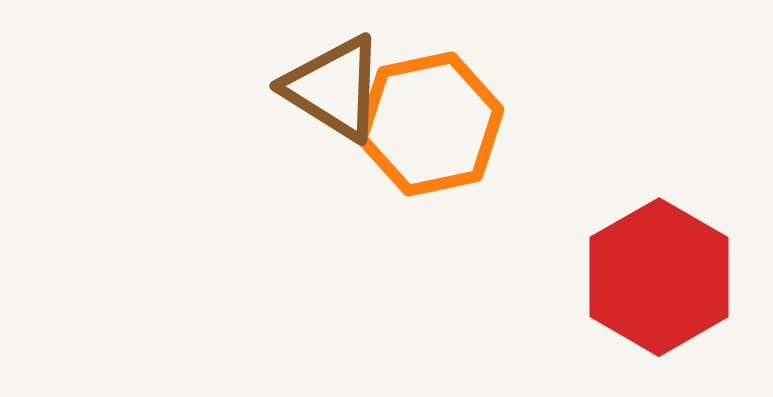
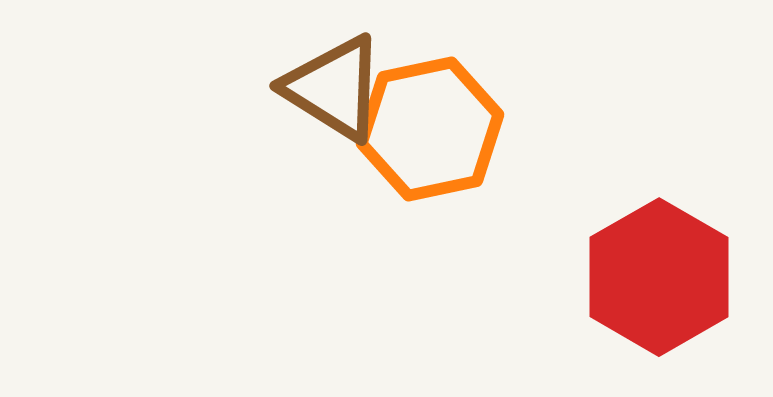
orange hexagon: moved 5 px down
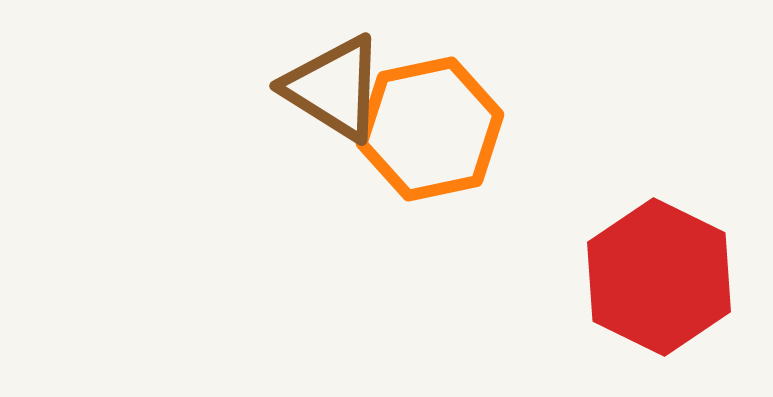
red hexagon: rotated 4 degrees counterclockwise
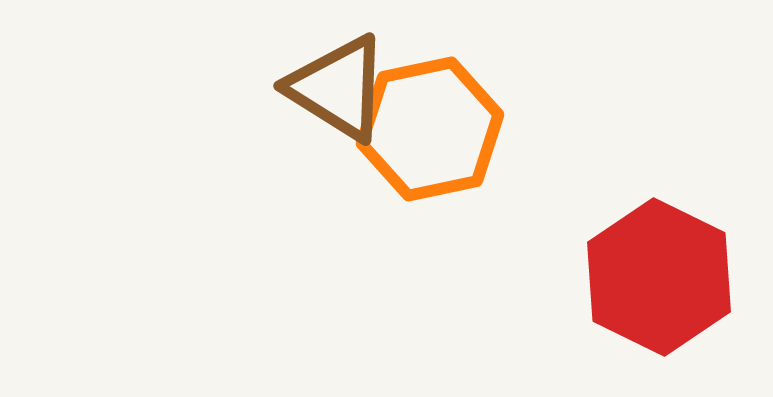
brown triangle: moved 4 px right
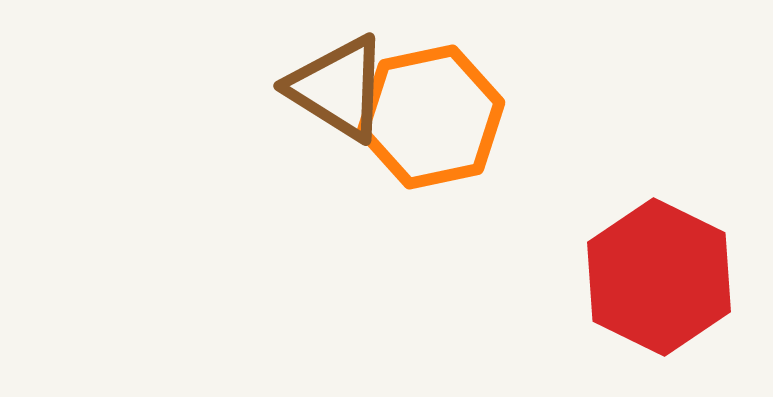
orange hexagon: moved 1 px right, 12 px up
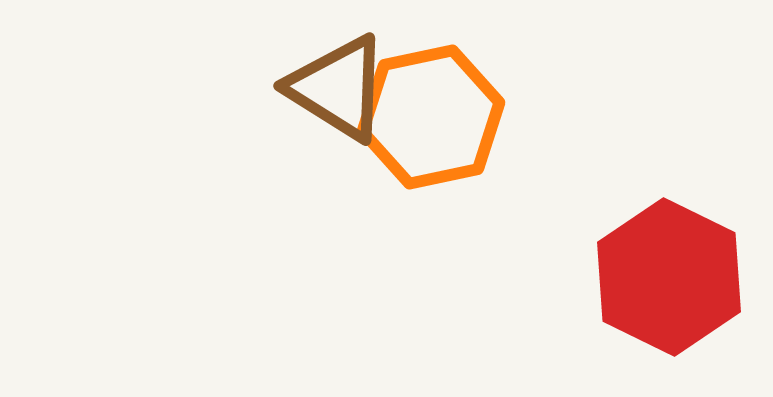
red hexagon: moved 10 px right
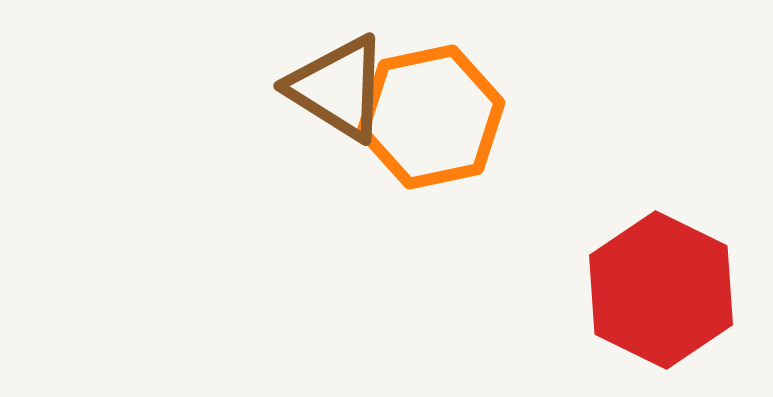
red hexagon: moved 8 px left, 13 px down
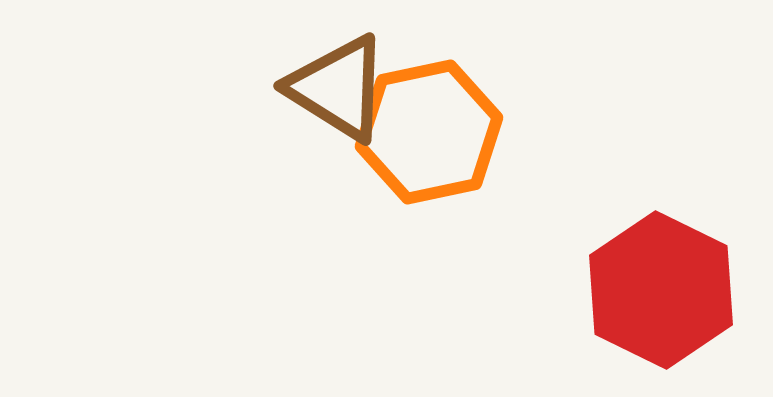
orange hexagon: moved 2 px left, 15 px down
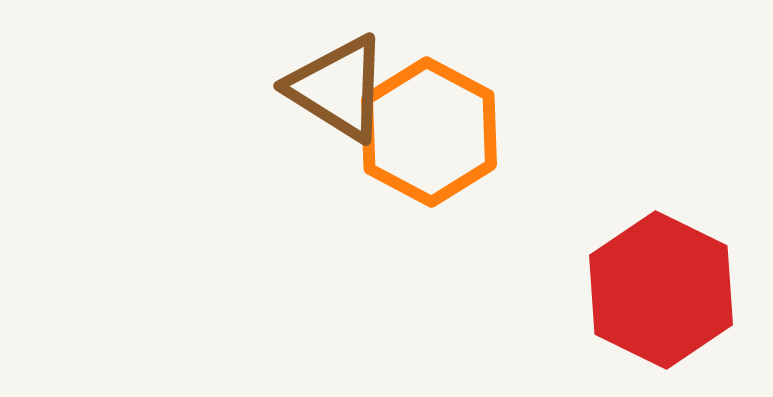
orange hexagon: rotated 20 degrees counterclockwise
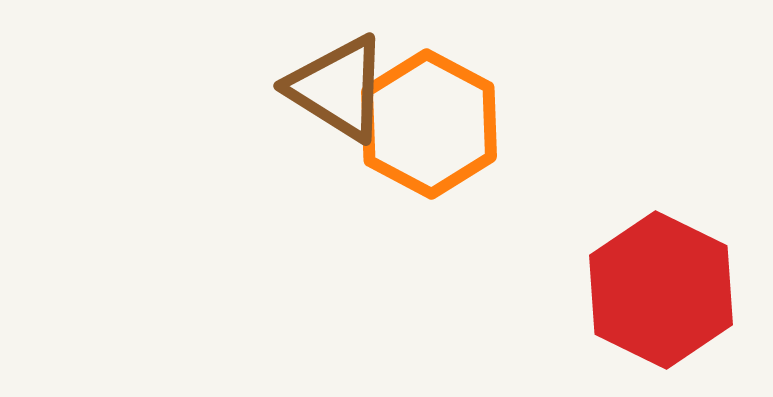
orange hexagon: moved 8 px up
